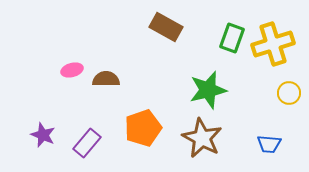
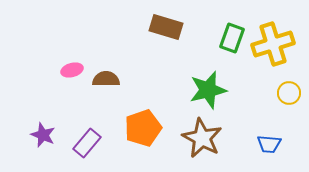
brown rectangle: rotated 12 degrees counterclockwise
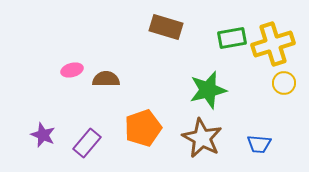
green rectangle: rotated 60 degrees clockwise
yellow circle: moved 5 px left, 10 px up
blue trapezoid: moved 10 px left
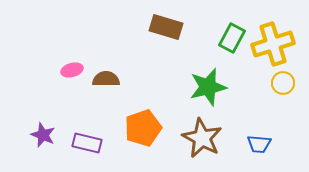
green rectangle: rotated 52 degrees counterclockwise
yellow circle: moved 1 px left
green star: moved 3 px up
purple rectangle: rotated 64 degrees clockwise
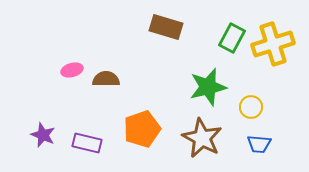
yellow circle: moved 32 px left, 24 px down
orange pentagon: moved 1 px left, 1 px down
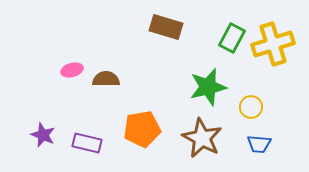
orange pentagon: rotated 9 degrees clockwise
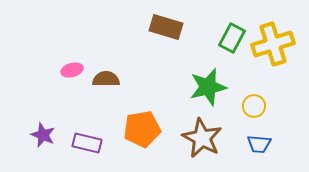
yellow circle: moved 3 px right, 1 px up
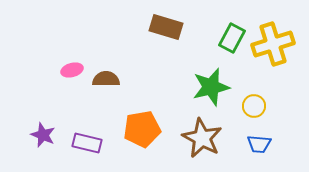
green star: moved 3 px right
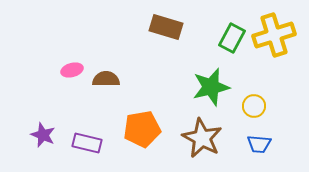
yellow cross: moved 1 px right, 9 px up
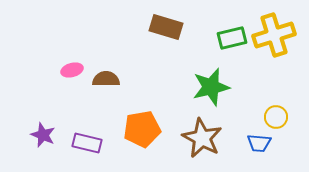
green rectangle: rotated 48 degrees clockwise
yellow circle: moved 22 px right, 11 px down
blue trapezoid: moved 1 px up
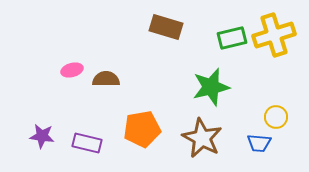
purple star: moved 1 px left, 1 px down; rotated 15 degrees counterclockwise
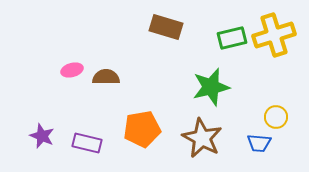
brown semicircle: moved 2 px up
purple star: rotated 15 degrees clockwise
